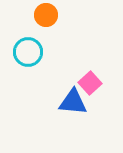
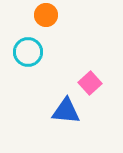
blue triangle: moved 7 px left, 9 px down
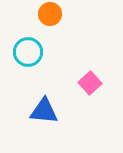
orange circle: moved 4 px right, 1 px up
blue triangle: moved 22 px left
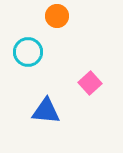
orange circle: moved 7 px right, 2 px down
blue triangle: moved 2 px right
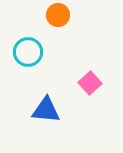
orange circle: moved 1 px right, 1 px up
blue triangle: moved 1 px up
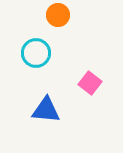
cyan circle: moved 8 px right, 1 px down
pink square: rotated 10 degrees counterclockwise
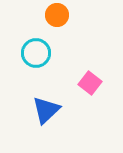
orange circle: moved 1 px left
blue triangle: rotated 48 degrees counterclockwise
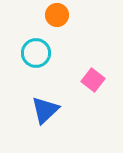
pink square: moved 3 px right, 3 px up
blue triangle: moved 1 px left
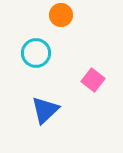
orange circle: moved 4 px right
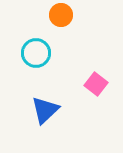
pink square: moved 3 px right, 4 px down
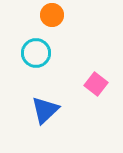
orange circle: moved 9 px left
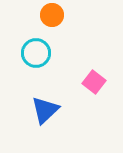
pink square: moved 2 px left, 2 px up
